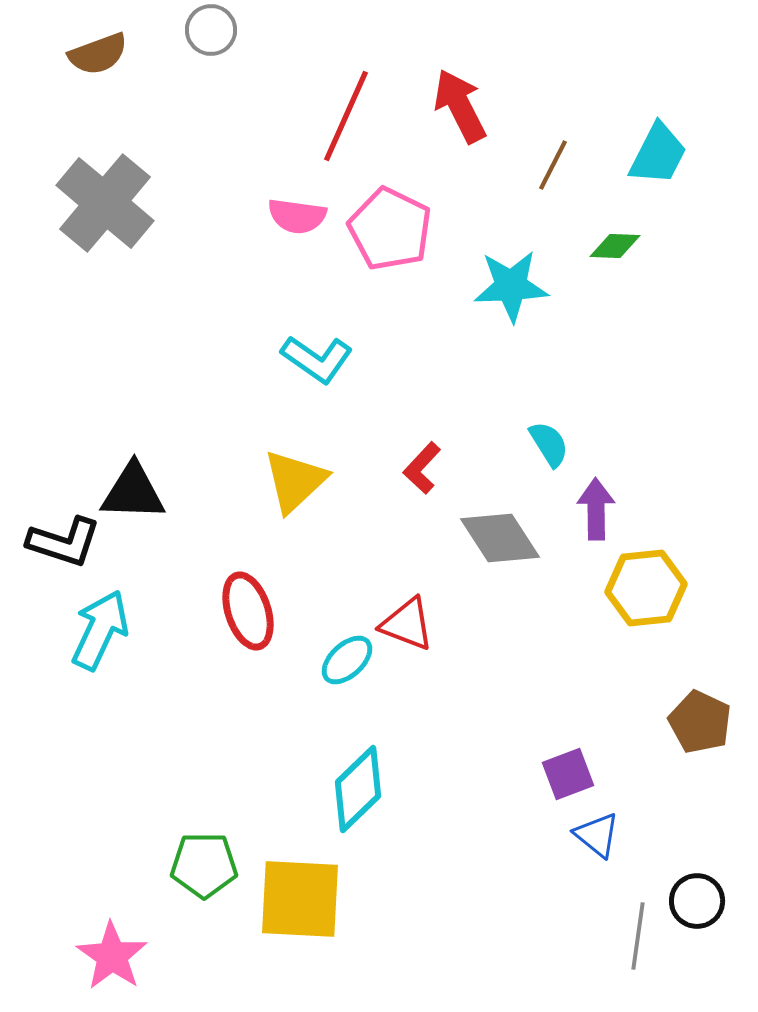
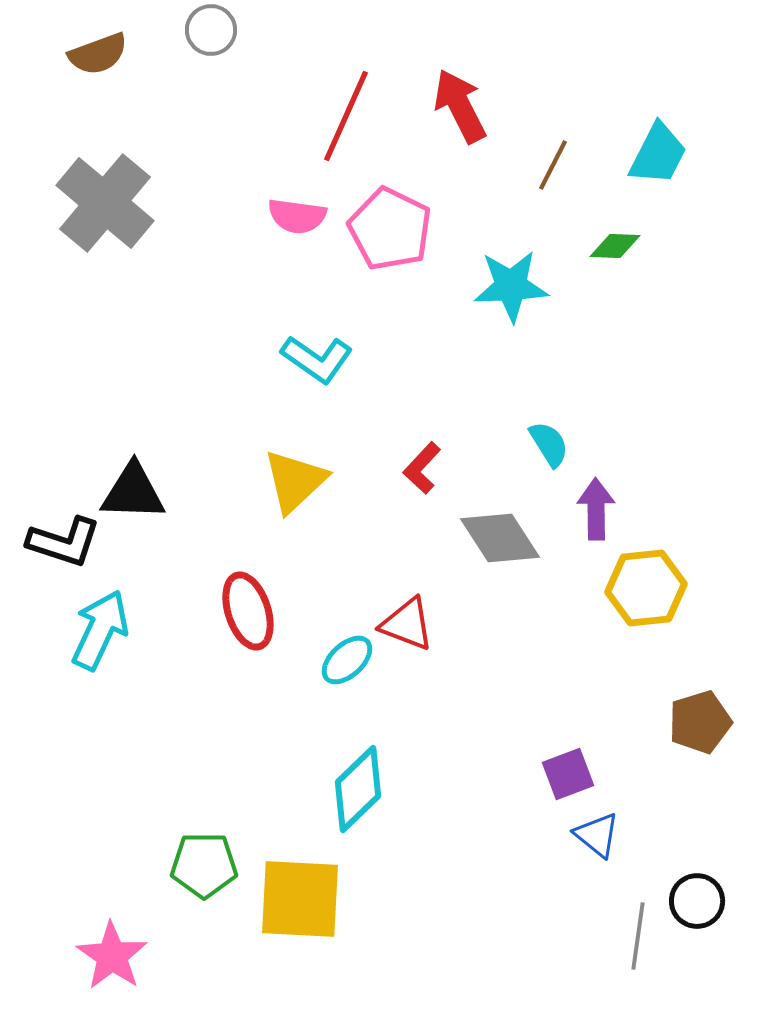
brown pentagon: rotated 30 degrees clockwise
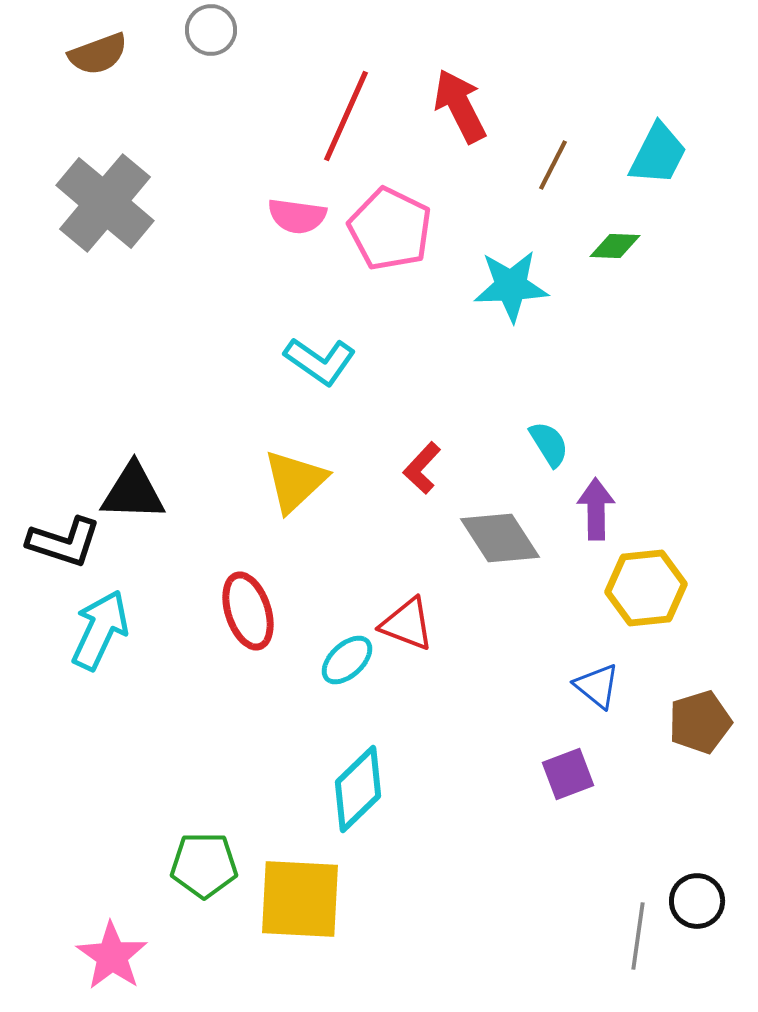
cyan L-shape: moved 3 px right, 2 px down
blue triangle: moved 149 px up
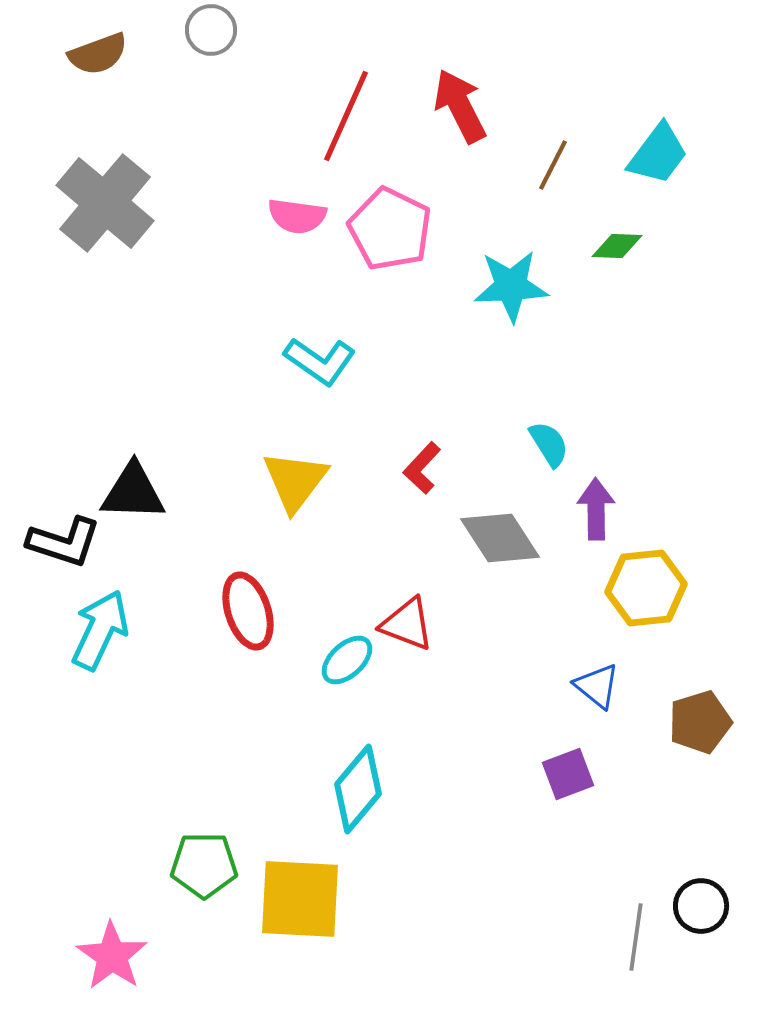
cyan trapezoid: rotated 10 degrees clockwise
green diamond: moved 2 px right
yellow triangle: rotated 10 degrees counterclockwise
cyan diamond: rotated 6 degrees counterclockwise
black circle: moved 4 px right, 5 px down
gray line: moved 2 px left, 1 px down
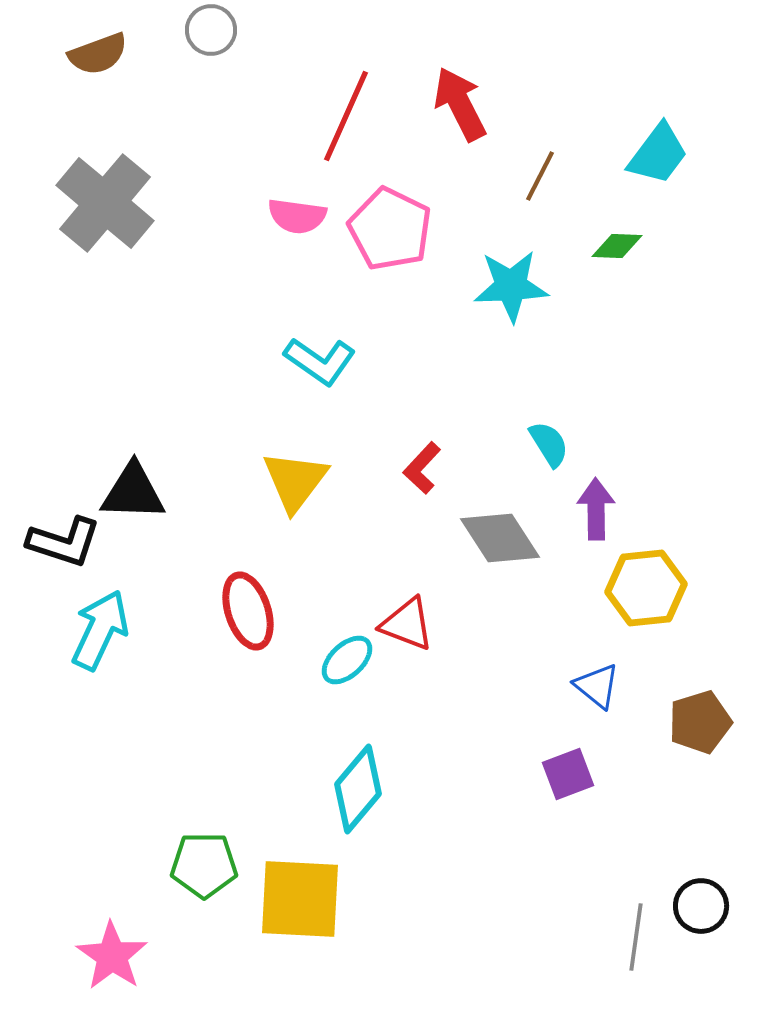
red arrow: moved 2 px up
brown line: moved 13 px left, 11 px down
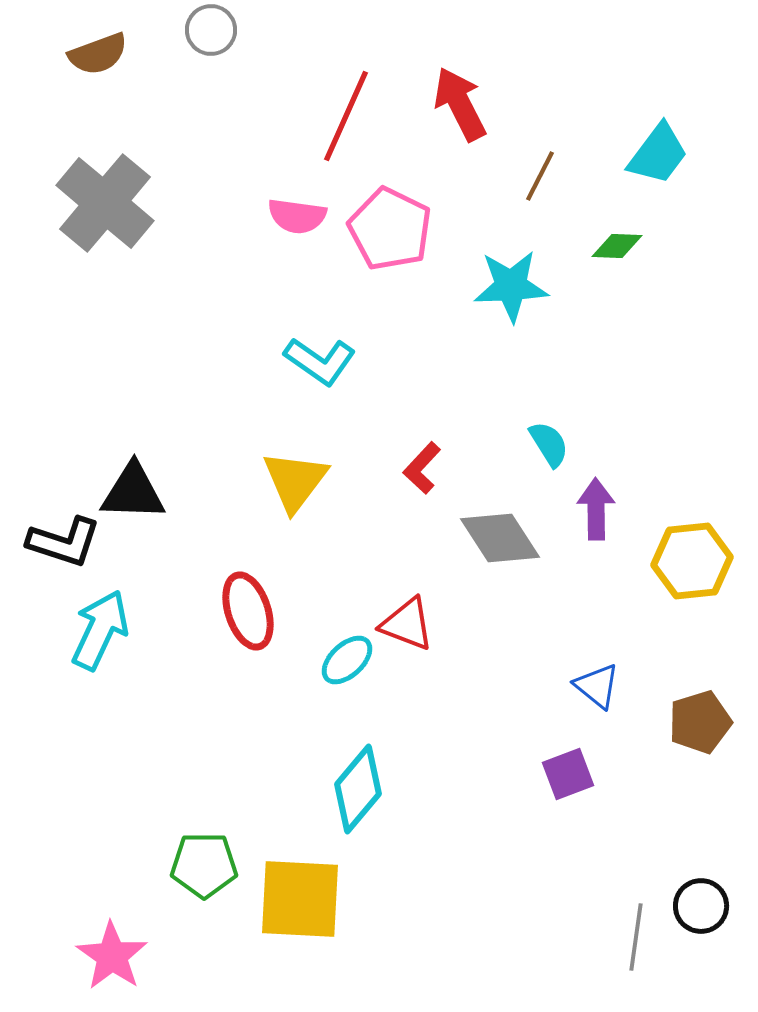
yellow hexagon: moved 46 px right, 27 px up
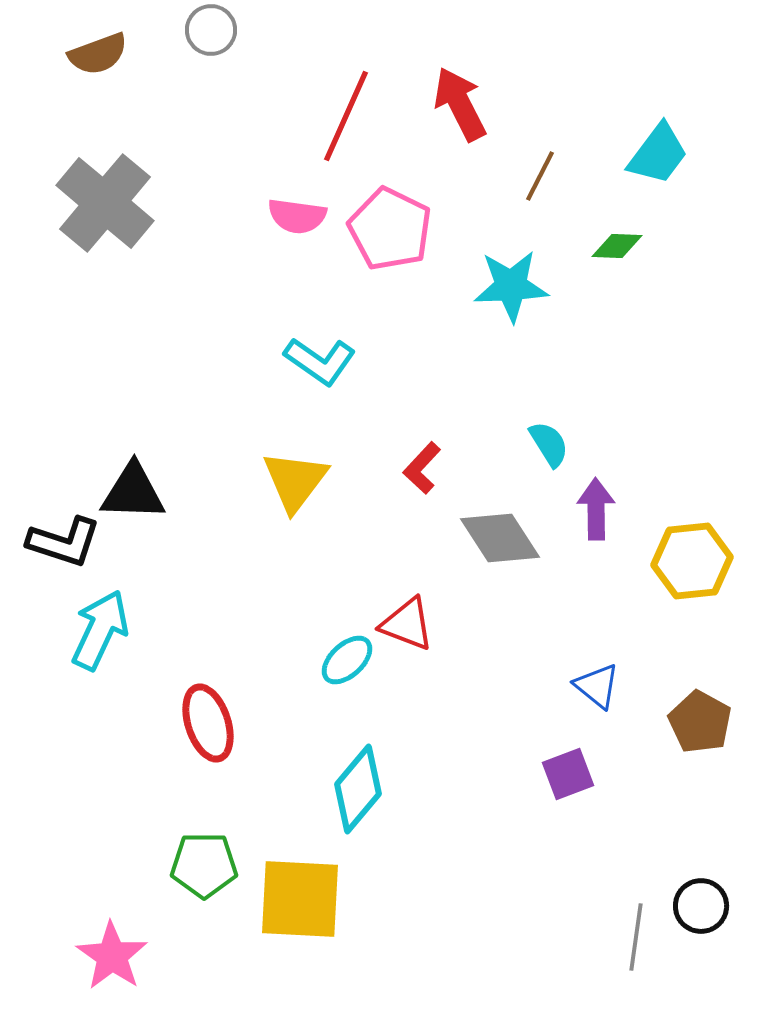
red ellipse: moved 40 px left, 112 px down
brown pentagon: rotated 26 degrees counterclockwise
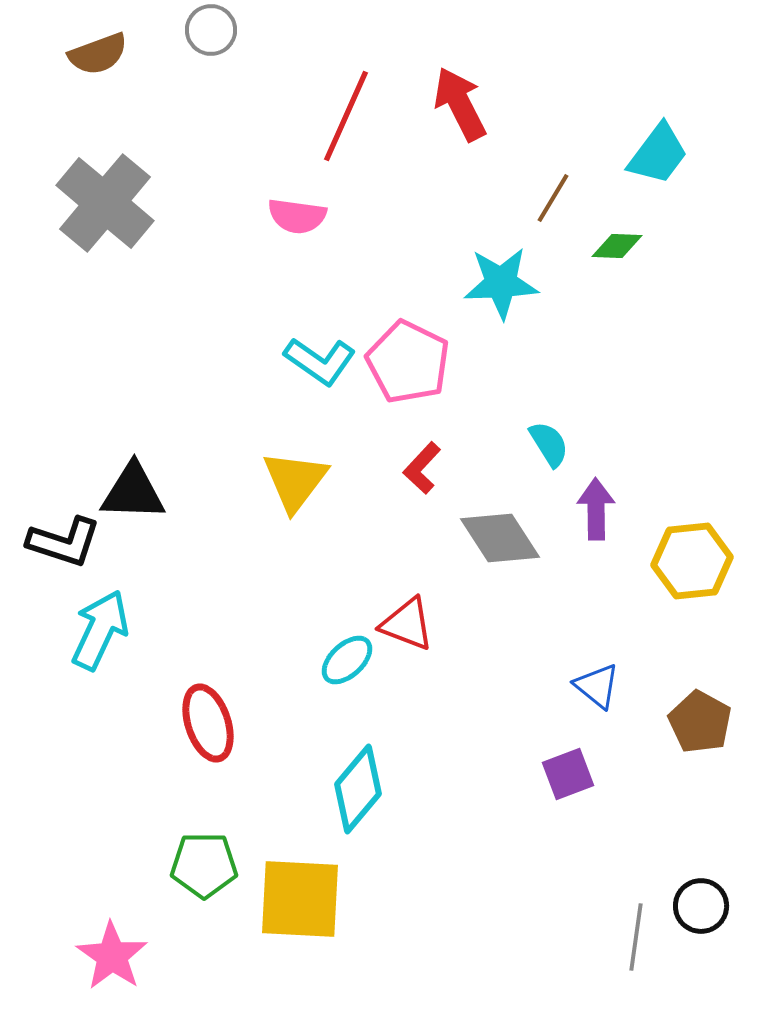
brown line: moved 13 px right, 22 px down; rotated 4 degrees clockwise
pink pentagon: moved 18 px right, 133 px down
cyan star: moved 10 px left, 3 px up
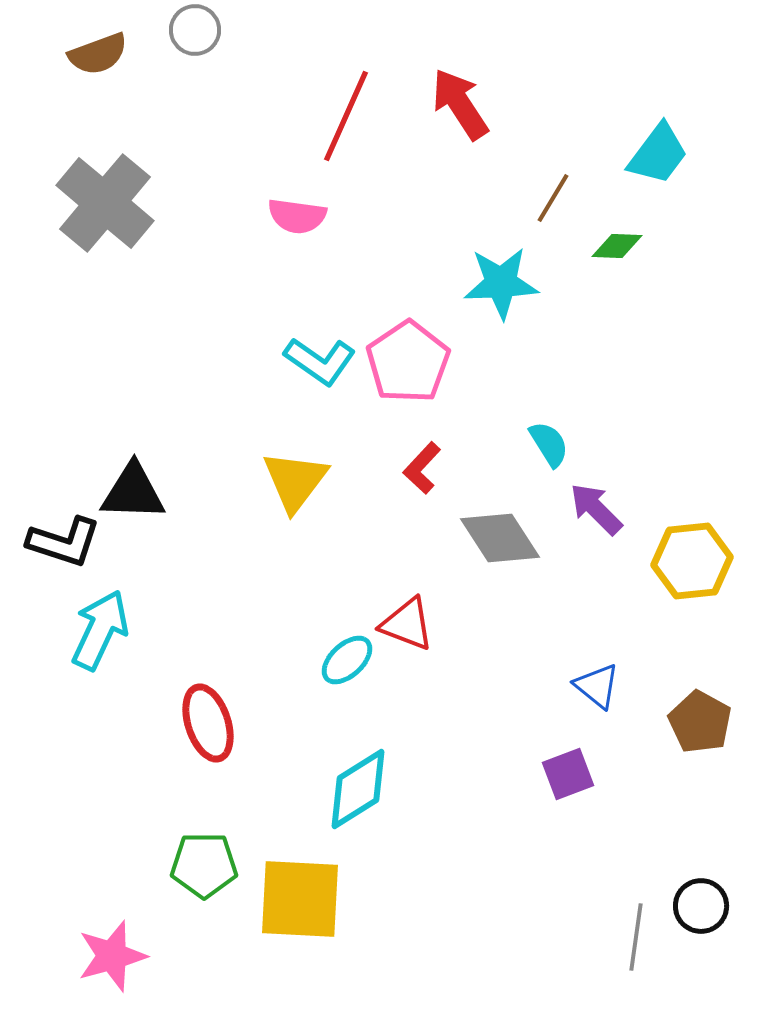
gray circle: moved 16 px left
red arrow: rotated 6 degrees counterclockwise
pink pentagon: rotated 12 degrees clockwise
purple arrow: rotated 44 degrees counterclockwise
cyan diamond: rotated 18 degrees clockwise
pink star: rotated 22 degrees clockwise
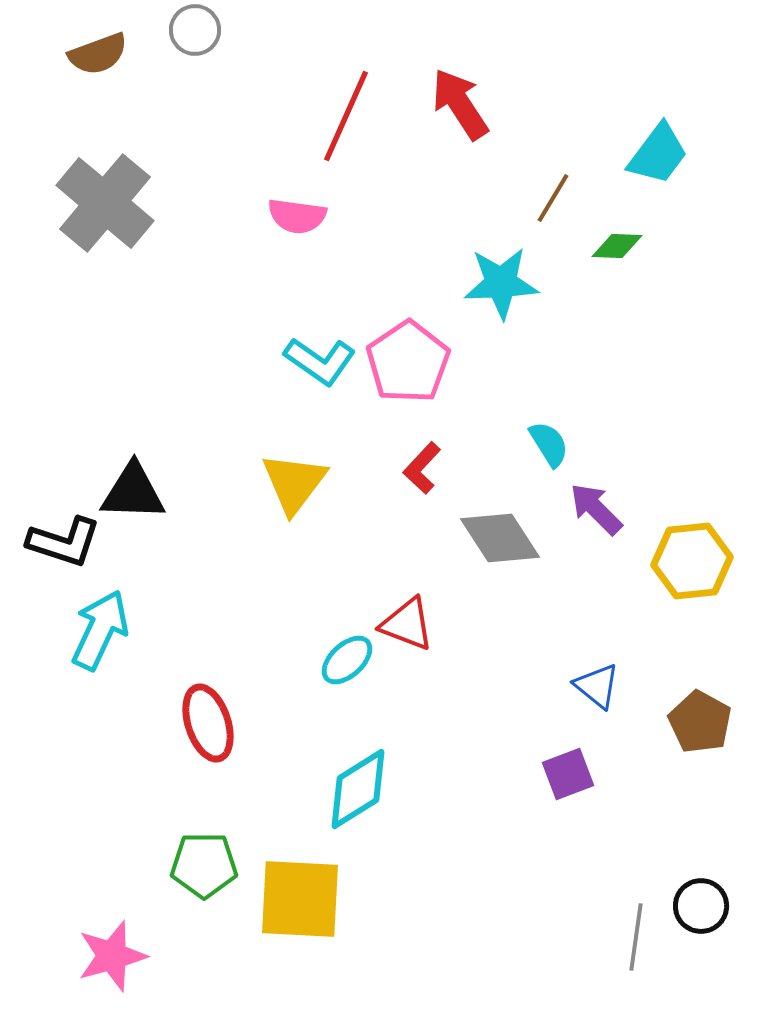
yellow triangle: moved 1 px left, 2 px down
